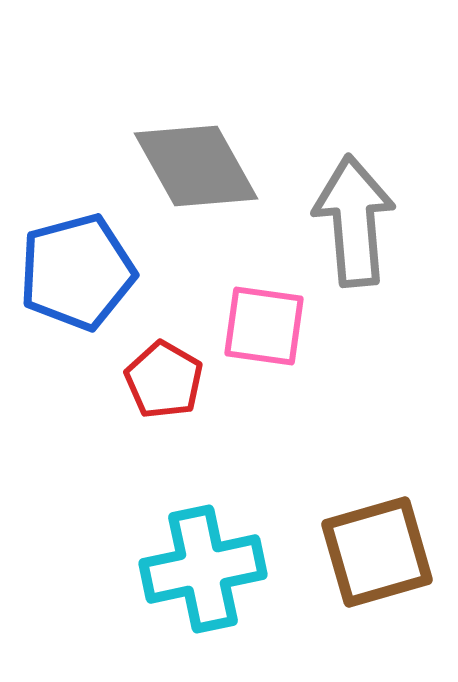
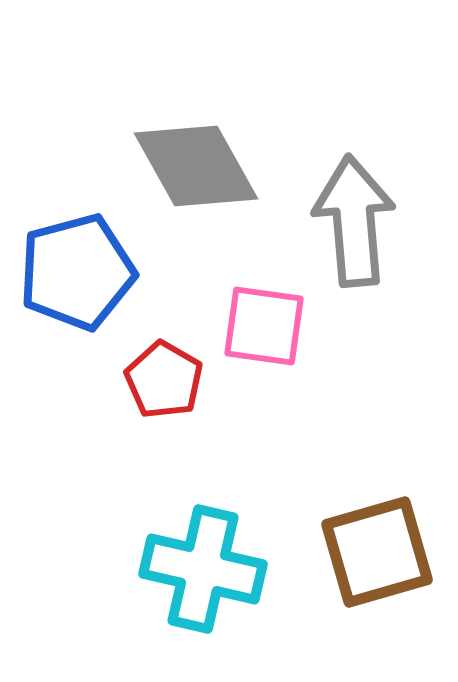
cyan cross: rotated 25 degrees clockwise
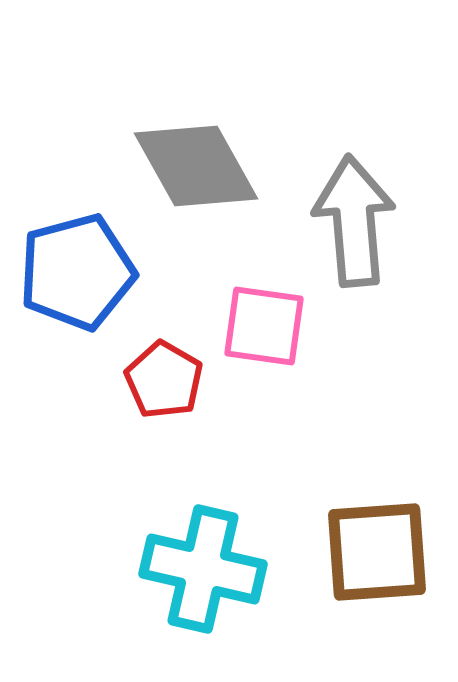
brown square: rotated 12 degrees clockwise
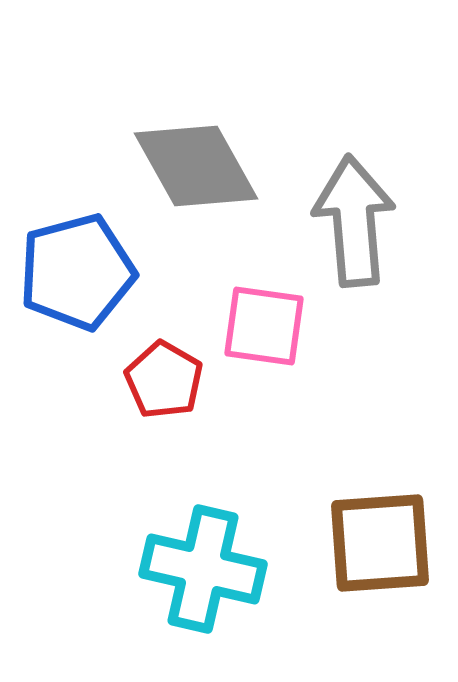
brown square: moved 3 px right, 9 px up
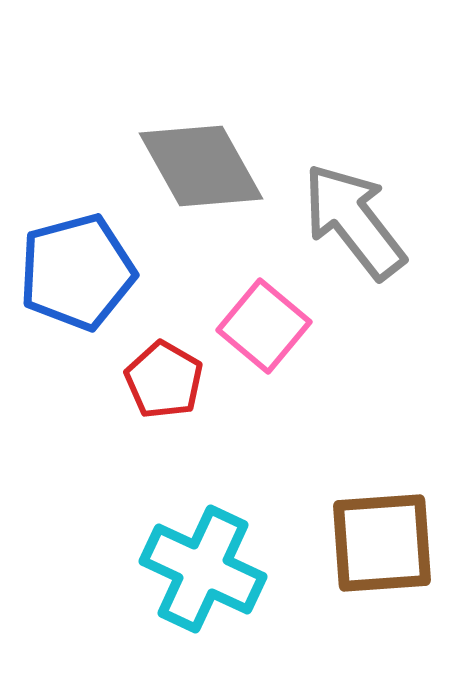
gray diamond: moved 5 px right
gray arrow: rotated 33 degrees counterclockwise
pink square: rotated 32 degrees clockwise
brown square: moved 2 px right
cyan cross: rotated 12 degrees clockwise
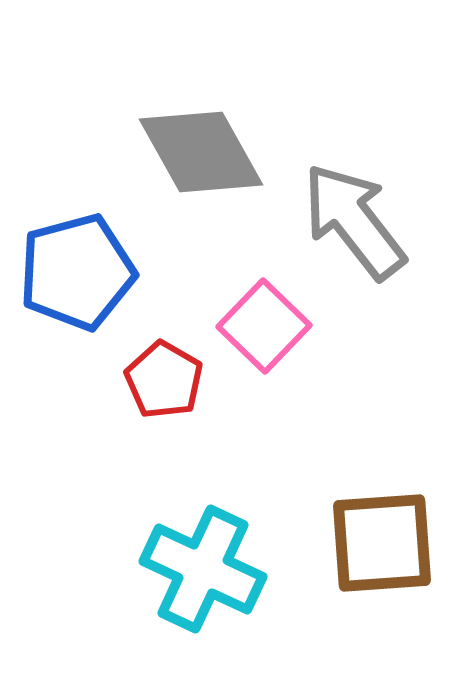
gray diamond: moved 14 px up
pink square: rotated 4 degrees clockwise
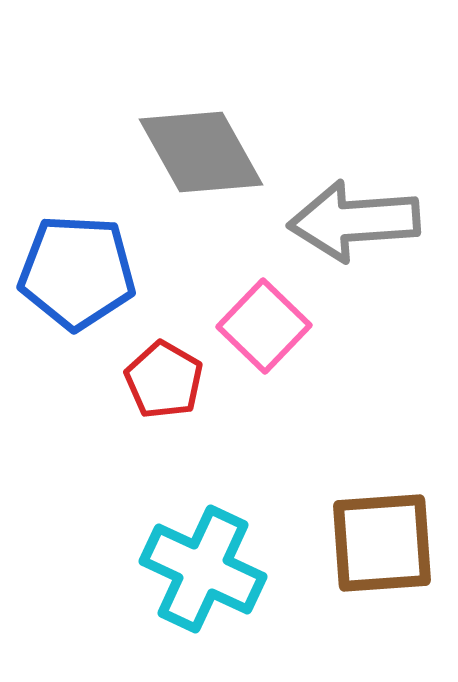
gray arrow: rotated 56 degrees counterclockwise
blue pentagon: rotated 18 degrees clockwise
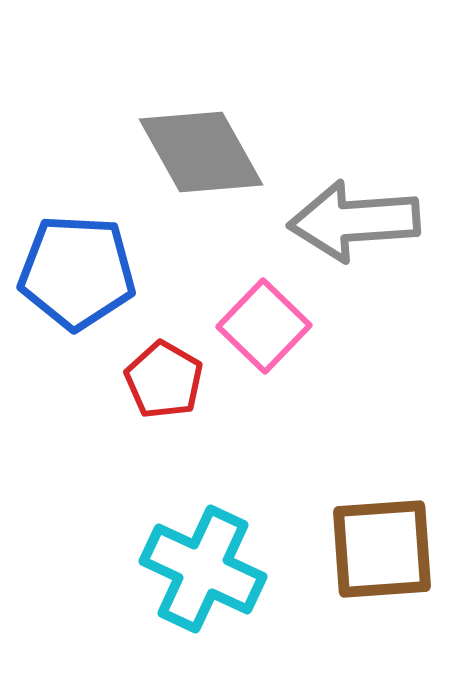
brown square: moved 6 px down
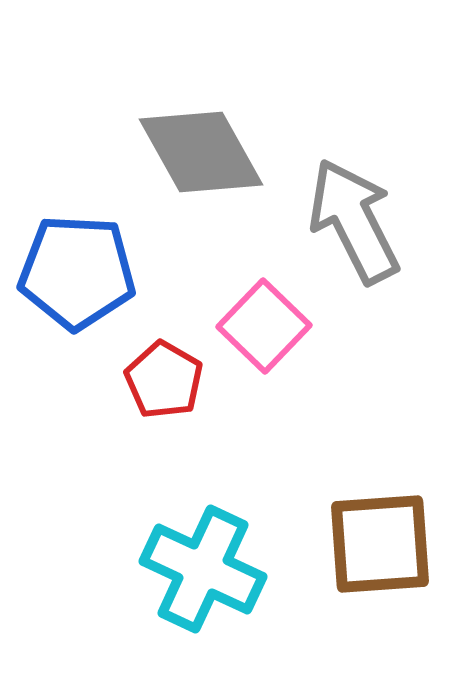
gray arrow: rotated 67 degrees clockwise
brown square: moved 2 px left, 5 px up
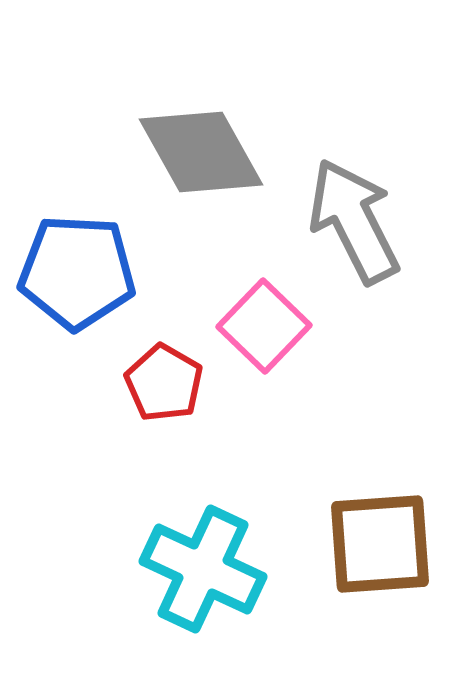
red pentagon: moved 3 px down
